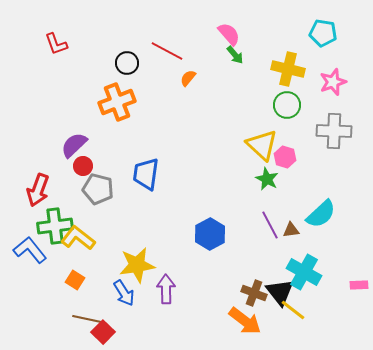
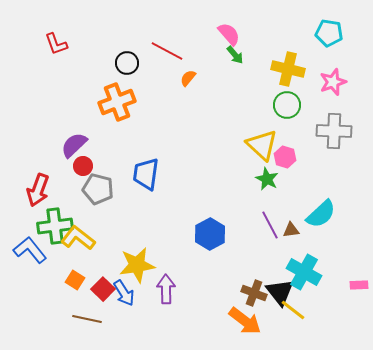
cyan pentagon: moved 6 px right
red square: moved 43 px up
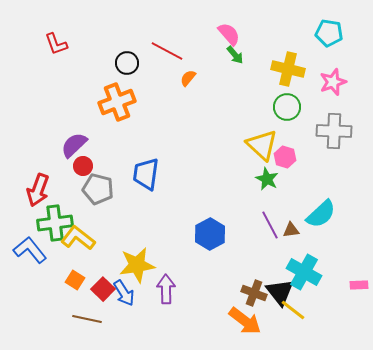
green circle: moved 2 px down
green cross: moved 3 px up
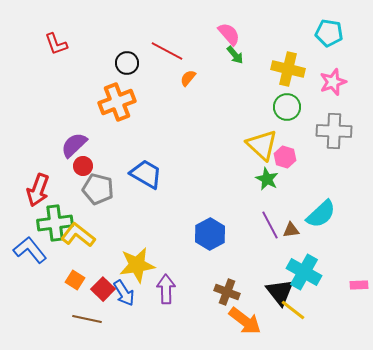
blue trapezoid: rotated 112 degrees clockwise
yellow L-shape: moved 3 px up
brown cross: moved 27 px left, 1 px up
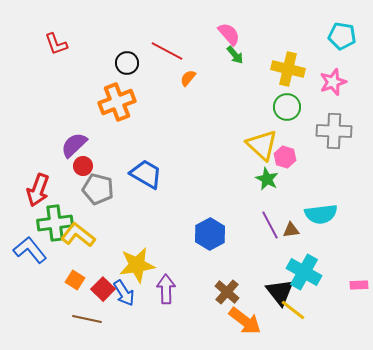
cyan pentagon: moved 13 px right, 3 px down
cyan semicircle: rotated 36 degrees clockwise
brown cross: rotated 20 degrees clockwise
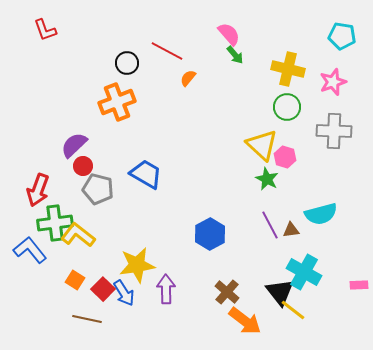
red L-shape: moved 11 px left, 14 px up
cyan semicircle: rotated 8 degrees counterclockwise
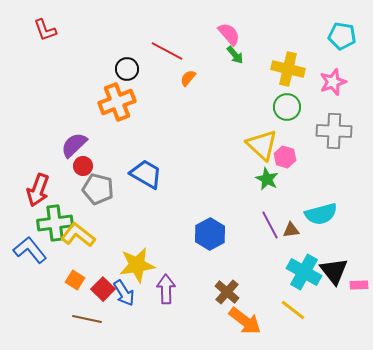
black circle: moved 6 px down
black triangle: moved 54 px right, 21 px up
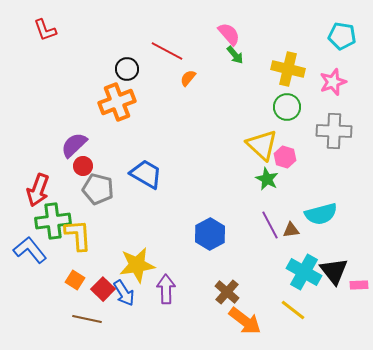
green cross: moved 2 px left, 2 px up
yellow L-shape: rotated 48 degrees clockwise
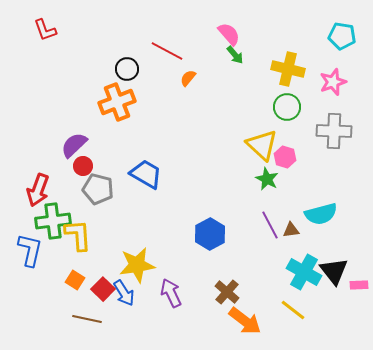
blue L-shape: rotated 52 degrees clockwise
purple arrow: moved 5 px right, 4 px down; rotated 24 degrees counterclockwise
